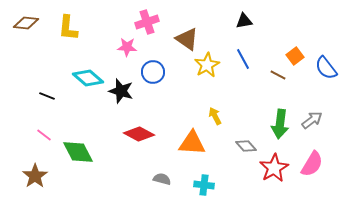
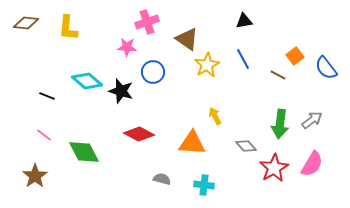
cyan diamond: moved 1 px left, 3 px down
green diamond: moved 6 px right
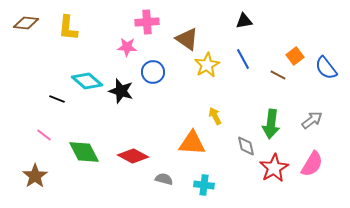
pink cross: rotated 15 degrees clockwise
black line: moved 10 px right, 3 px down
green arrow: moved 9 px left
red diamond: moved 6 px left, 22 px down
gray diamond: rotated 30 degrees clockwise
gray semicircle: moved 2 px right
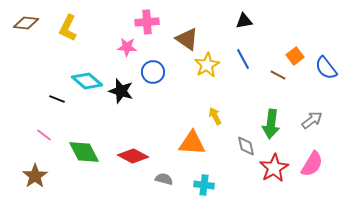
yellow L-shape: rotated 20 degrees clockwise
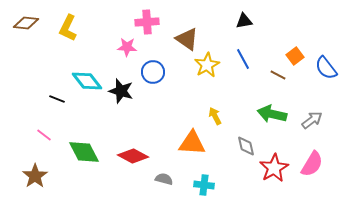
cyan diamond: rotated 12 degrees clockwise
green arrow: moved 1 px right, 10 px up; rotated 96 degrees clockwise
